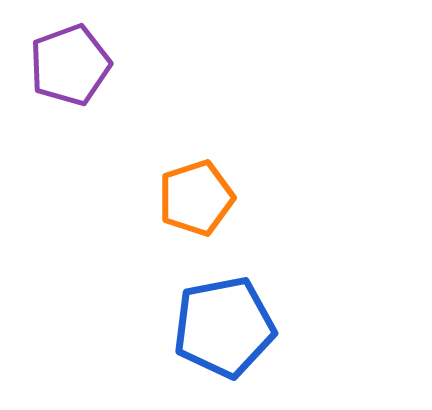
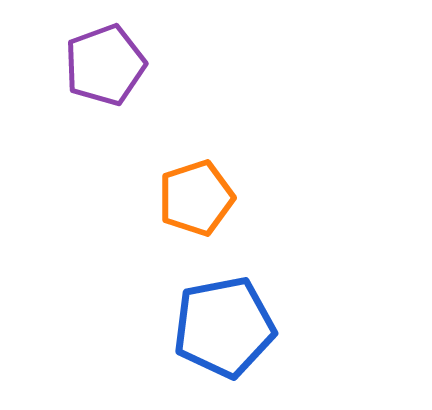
purple pentagon: moved 35 px right
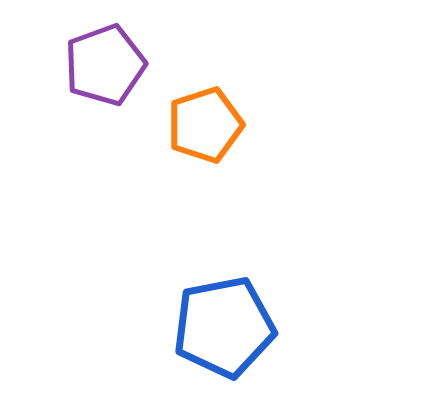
orange pentagon: moved 9 px right, 73 px up
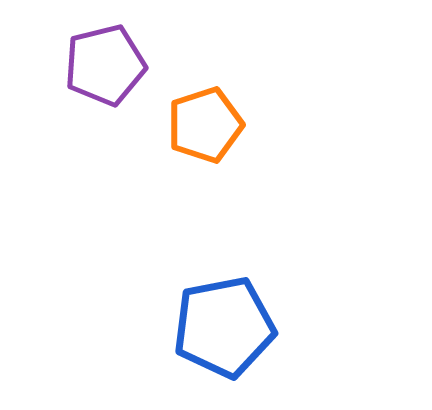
purple pentagon: rotated 6 degrees clockwise
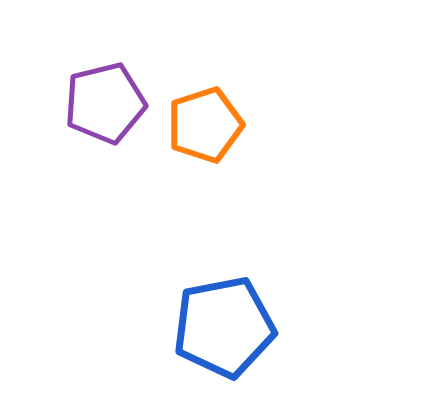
purple pentagon: moved 38 px down
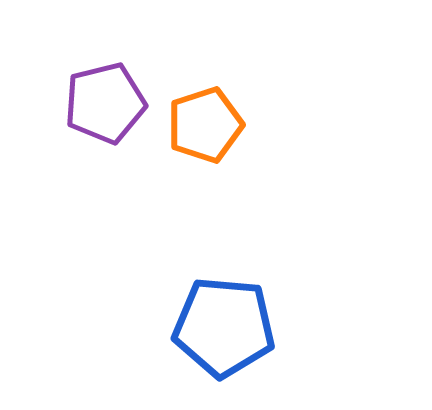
blue pentagon: rotated 16 degrees clockwise
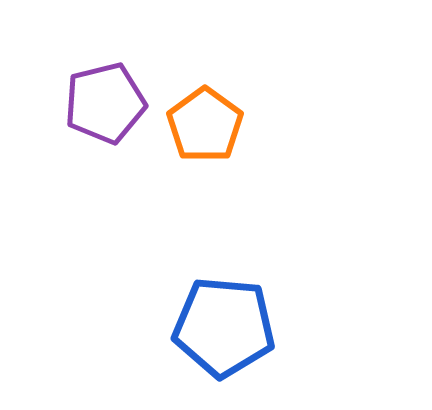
orange pentagon: rotated 18 degrees counterclockwise
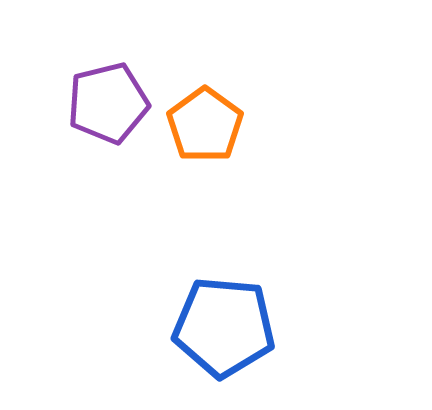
purple pentagon: moved 3 px right
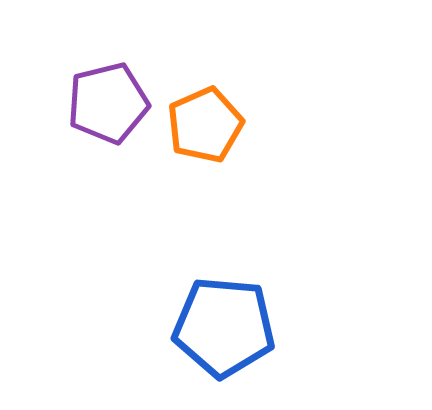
orange pentagon: rotated 12 degrees clockwise
